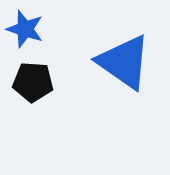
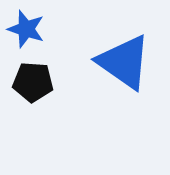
blue star: moved 1 px right
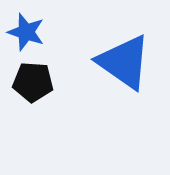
blue star: moved 3 px down
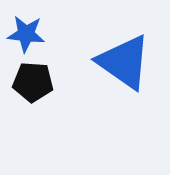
blue star: moved 2 px down; rotated 12 degrees counterclockwise
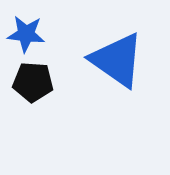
blue triangle: moved 7 px left, 2 px up
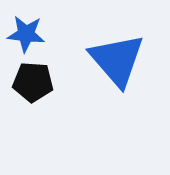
blue triangle: rotated 14 degrees clockwise
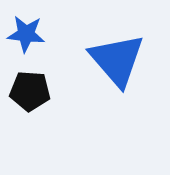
black pentagon: moved 3 px left, 9 px down
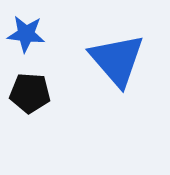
black pentagon: moved 2 px down
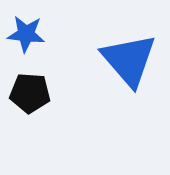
blue triangle: moved 12 px right
